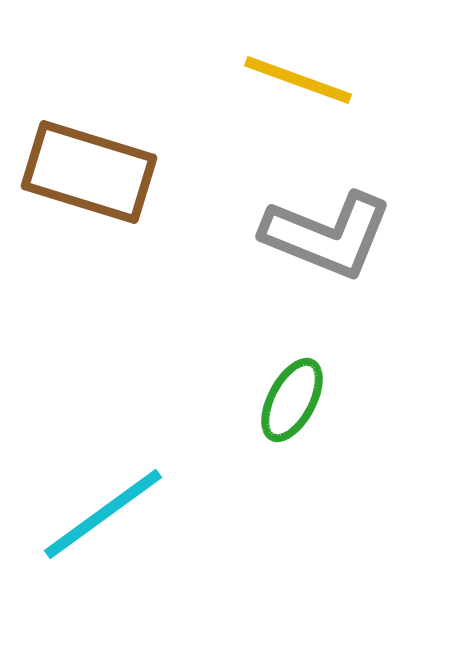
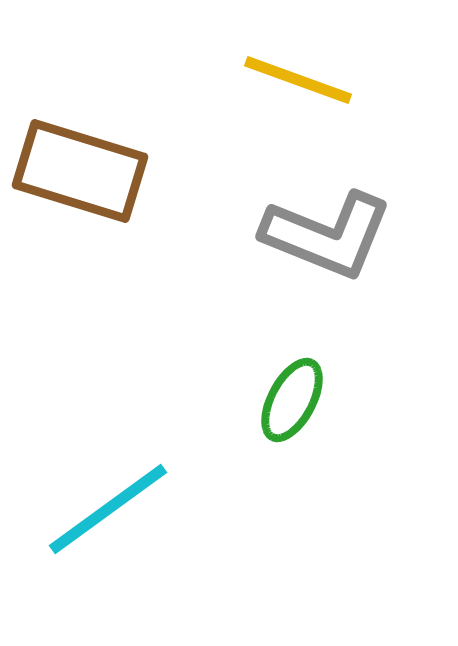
brown rectangle: moved 9 px left, 1 px up
cyan line: moved 5 px right, 5 px up
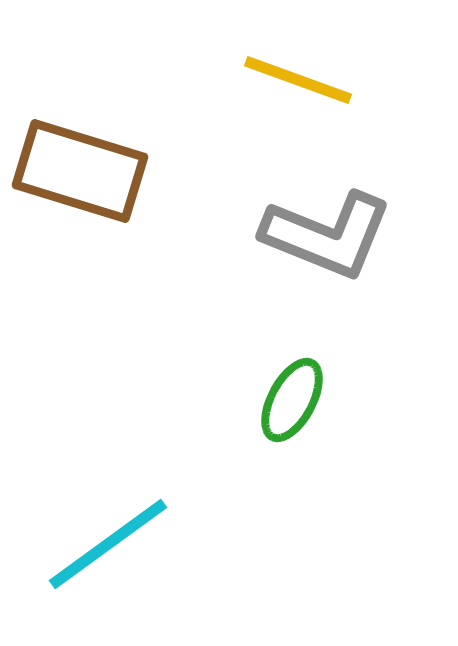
cyan line: moved 35 px down
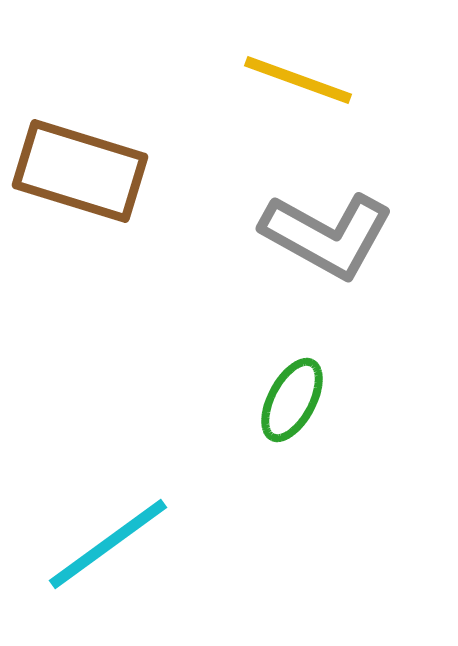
gray L-shape: rotated 7 degrees clockwise
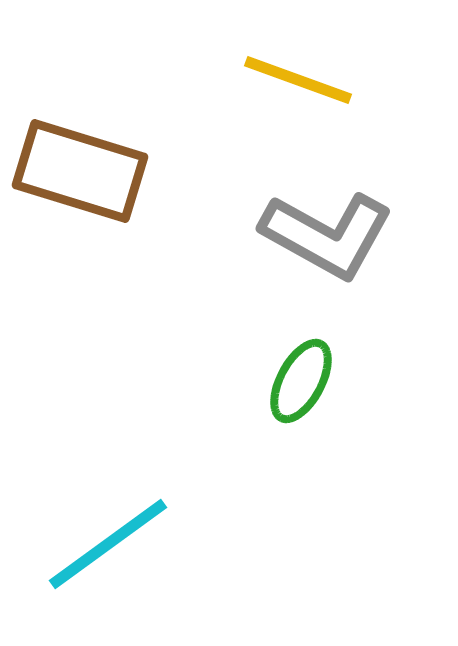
green ellipse: moved 9 px right, 19 px up
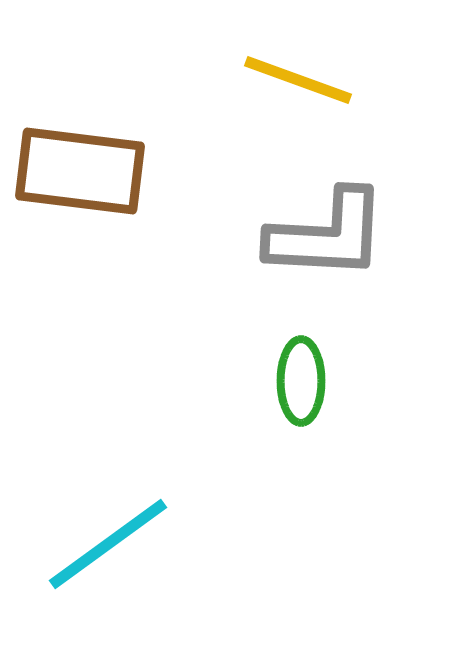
brown rectangle: rotated 10 degrees counterclockwise
gray L-shape: rotated 26 degrees counterclockwise
green ellipse: rotated 28 degrees counterclockwise
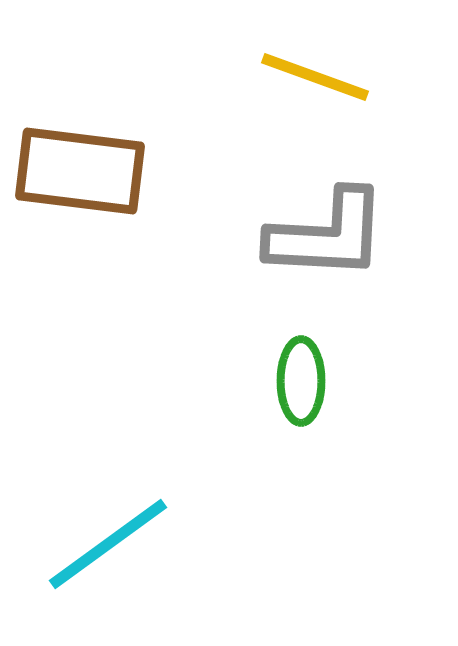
yellow line: moved 17 px right, 3 px up
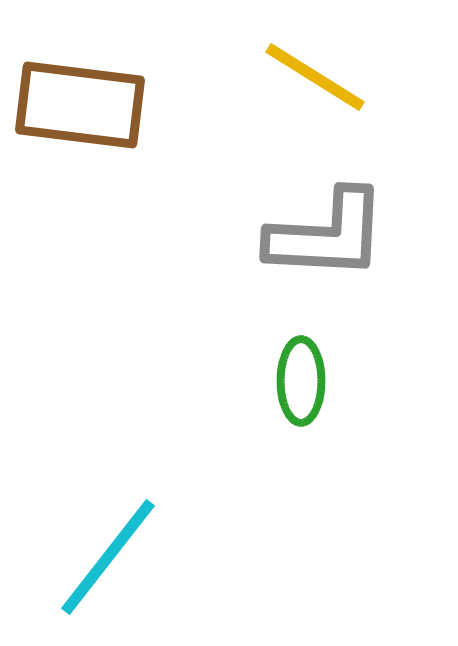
yellow line: rotated 12 degrees clockwise
brown rectangle: moved 66 px up
cyan line: moved 13 px down; rotated 16 degrees counterclockwise
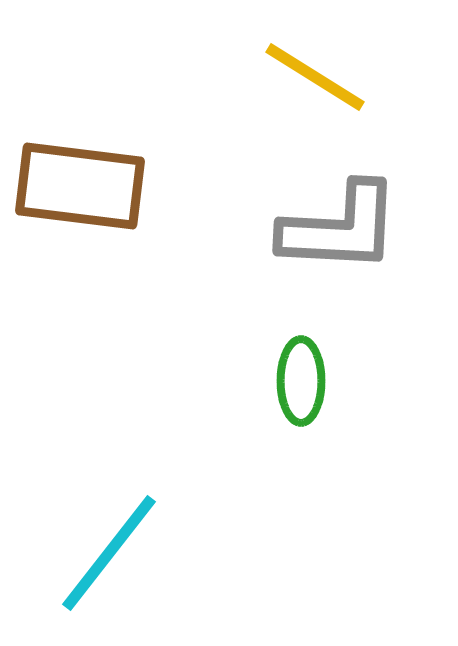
brown rectangle: moved 81 px down
gray L-shape: moved 13 px right, 7 px up
cyan line: moved 1 px right, 4 px up
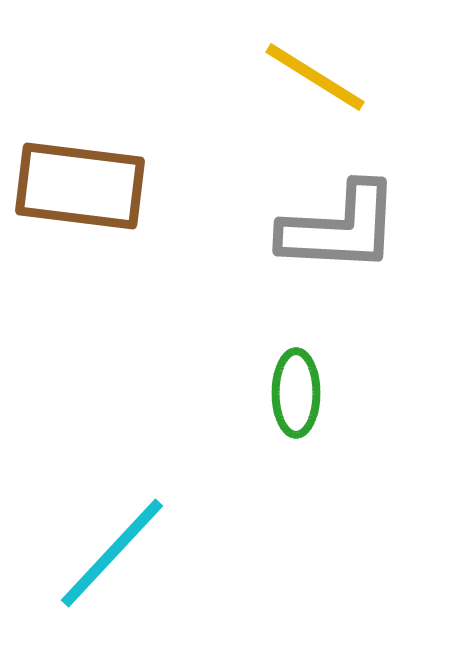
green ellipse: moved 5 px left, 12 px down
cyan line: moved 3 px right; rotated 5 degrees clockwise
